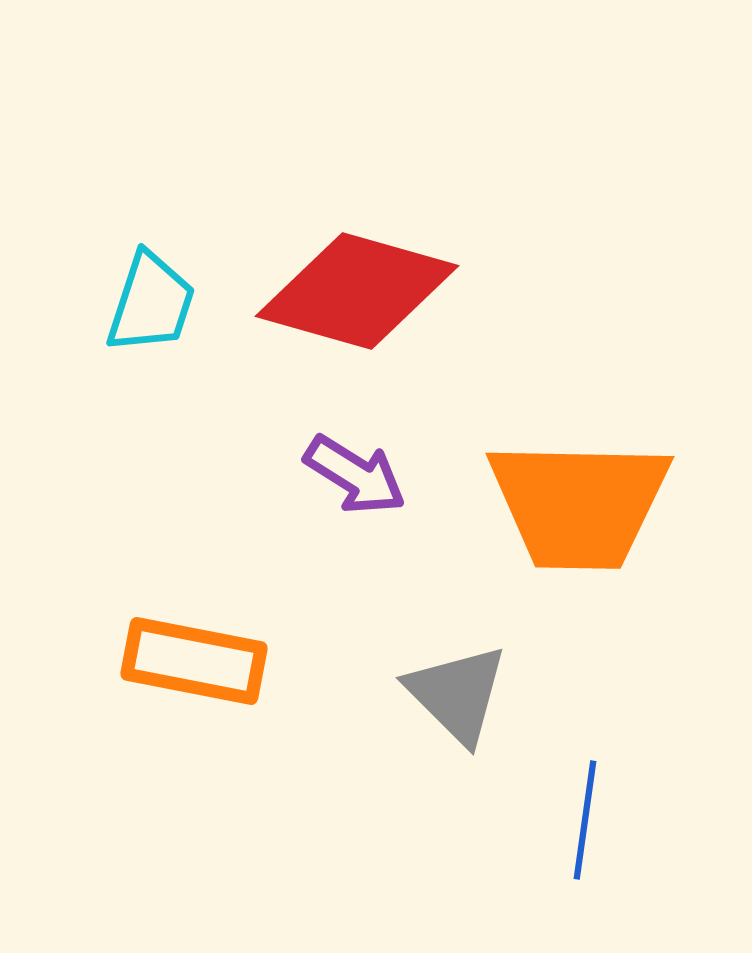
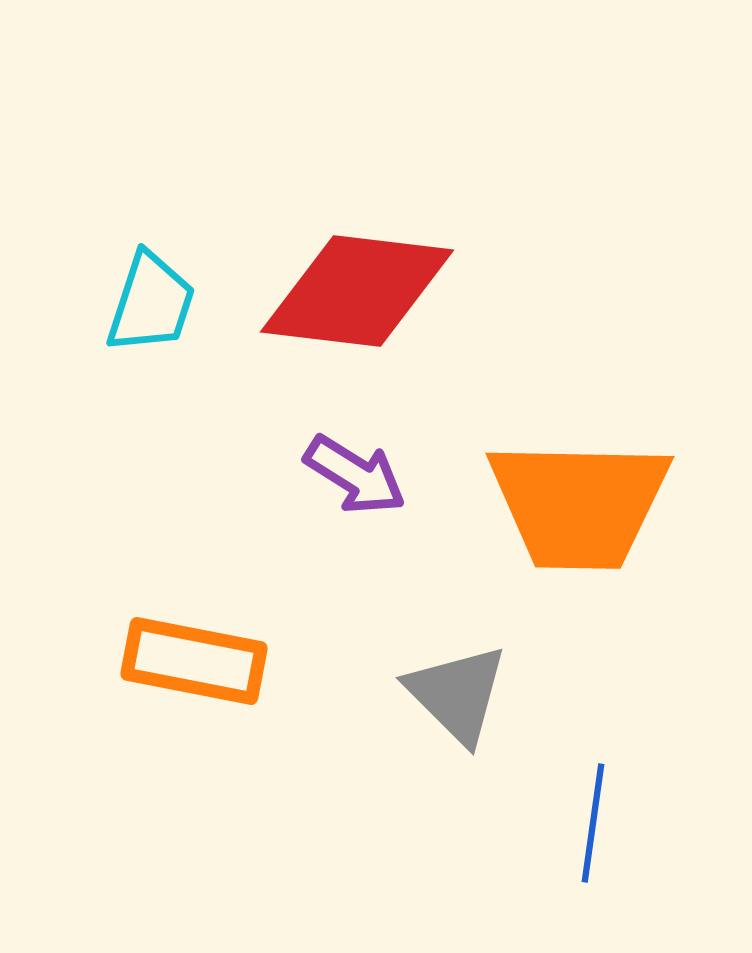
red diamond: rotated 9 degrees counterclockwise
blue line: moved 8 px right, 3 px down
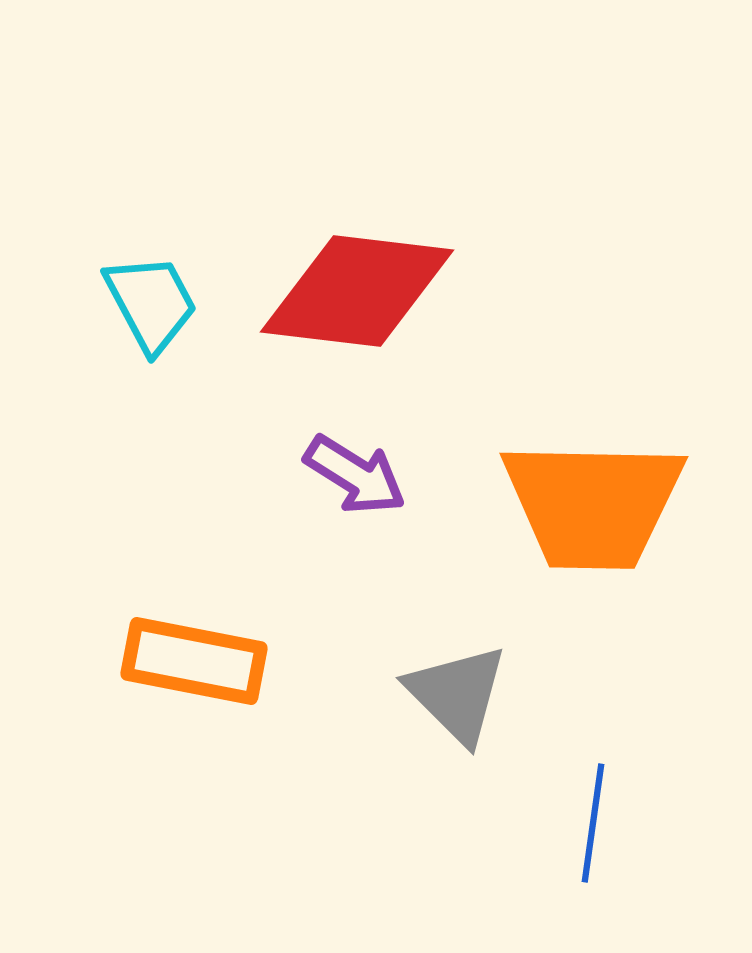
cyan trapezoid: rotated 46 degrees counterclockwise
orange trapezoid: moved 14 px right
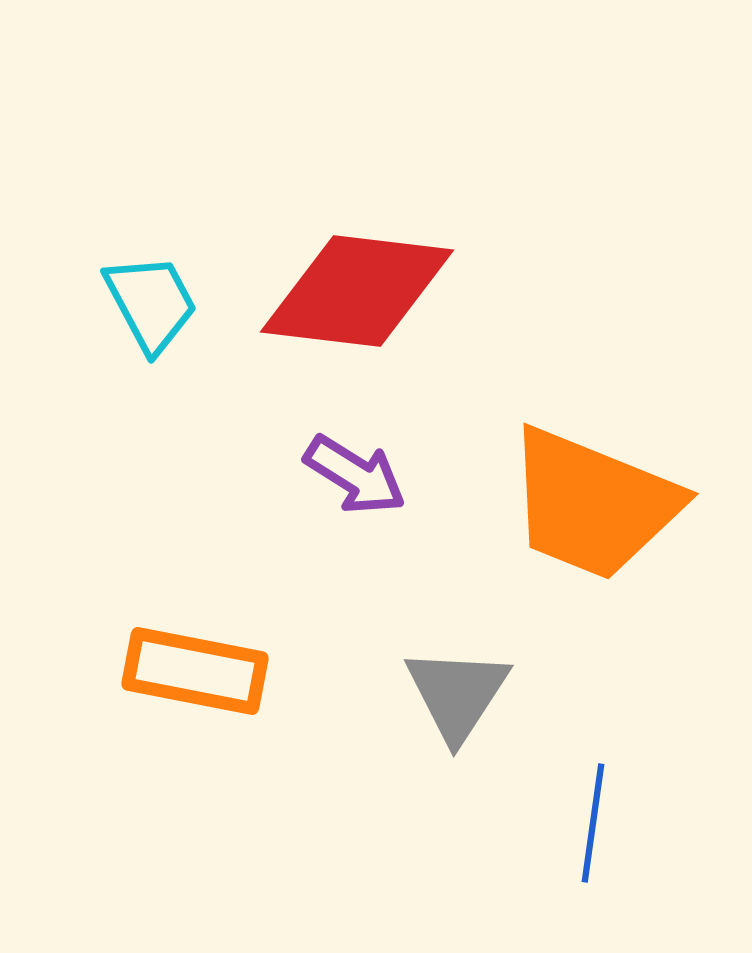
orange trapezoid: rotated 21 degrees clockwise
orange rectangle: moved 1 px right, 10 px down
gray triangle: rotated 18 degrees clockwise
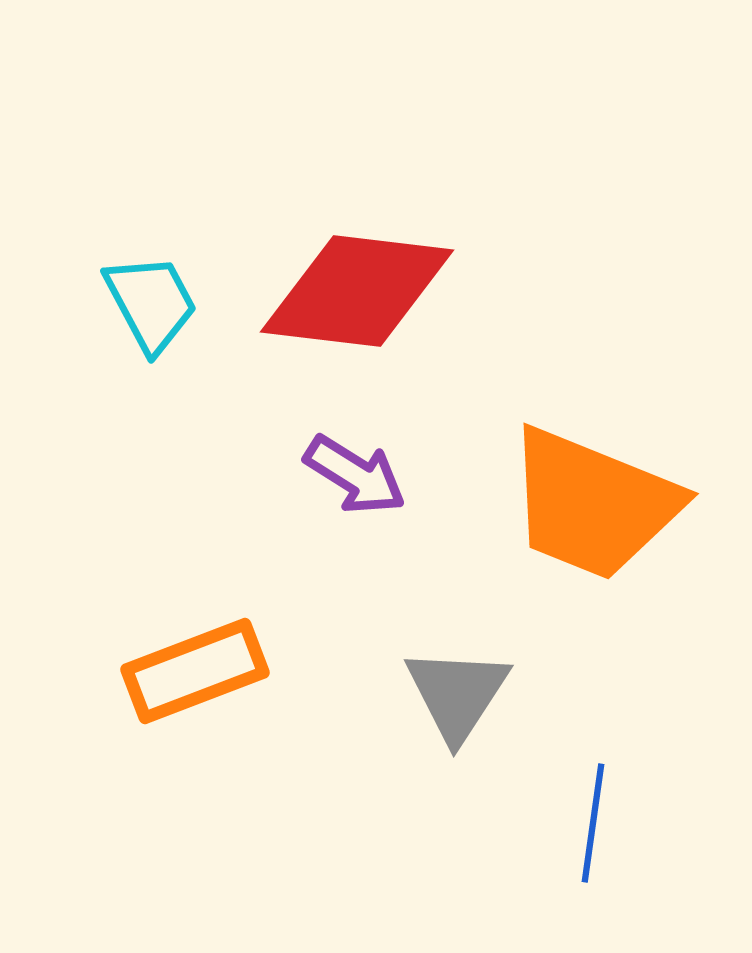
orange rectangle: rotated 32 degrees counterclockwise
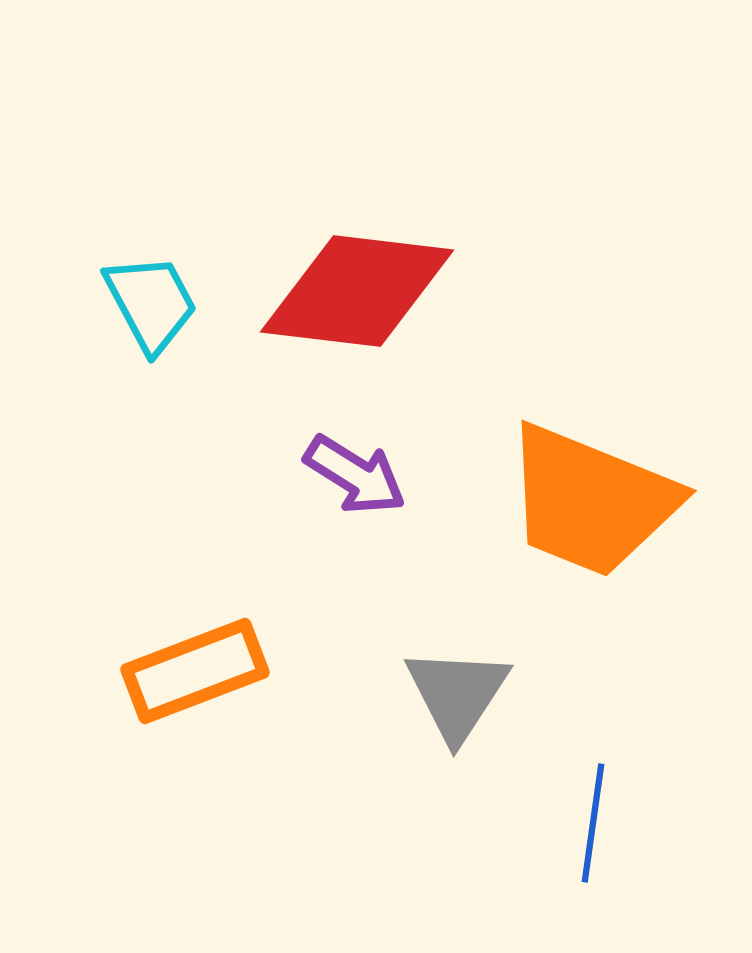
orange trapezoid: moved 2 px left, 3 px up
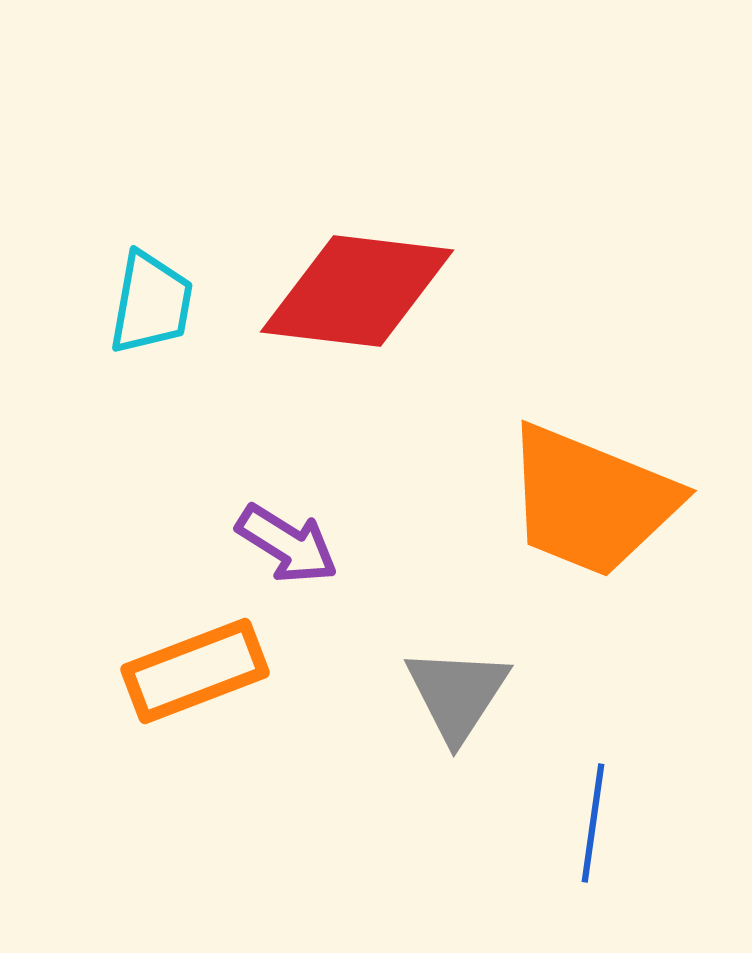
cyan trapezoid: rotated 38 degrees clockwise
purple arrow: moved 68 px left, 69 px down
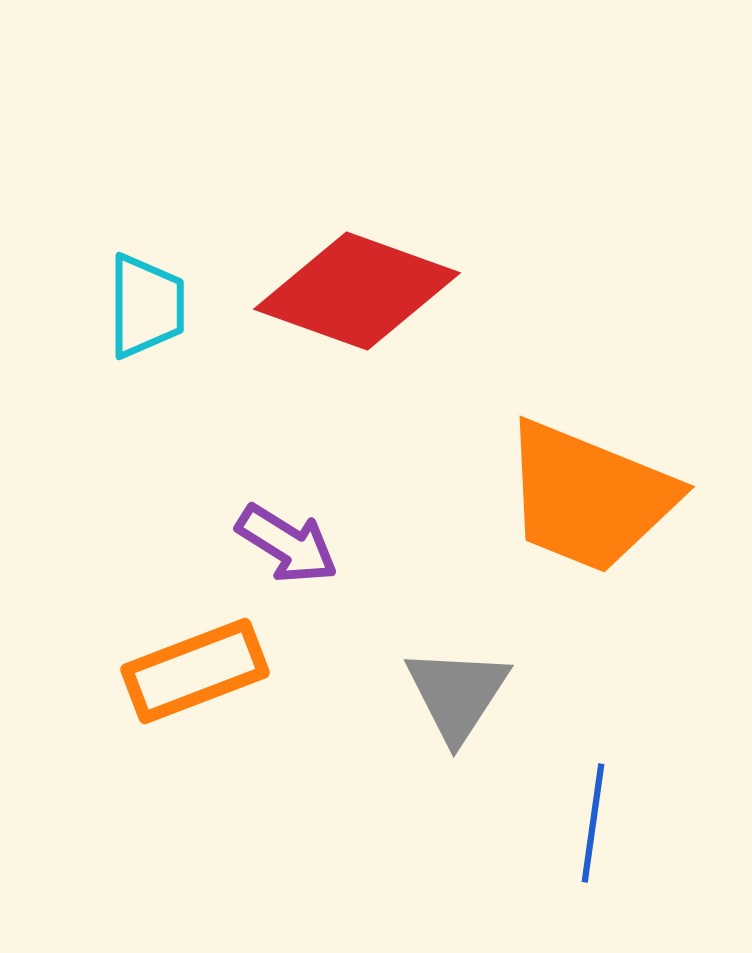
red diamond: rotated 13 degrees clockwise
cyan trapezoid: moved 5 px left, 3 px down; rotated 10 degrees counterclockwise
orange trapezoid: moved 2 px left, 4 px up
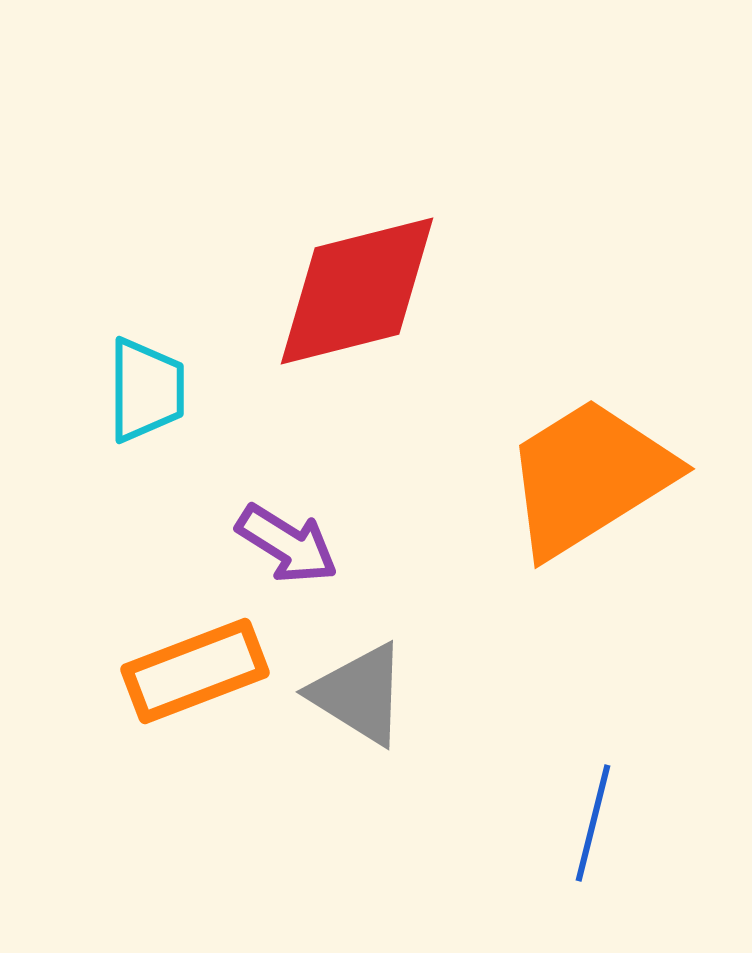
red diamond: rotated 34 degrees counterclockwise
cyan trapezoid: moved 84 px down
orange trapezoid: moved 20 px up; rotated 126 degrees clockwise
gray triangle: moved 98 px left; rotated 31 degrees counterclockwise
blue line: rotated 6 degrees clockwise
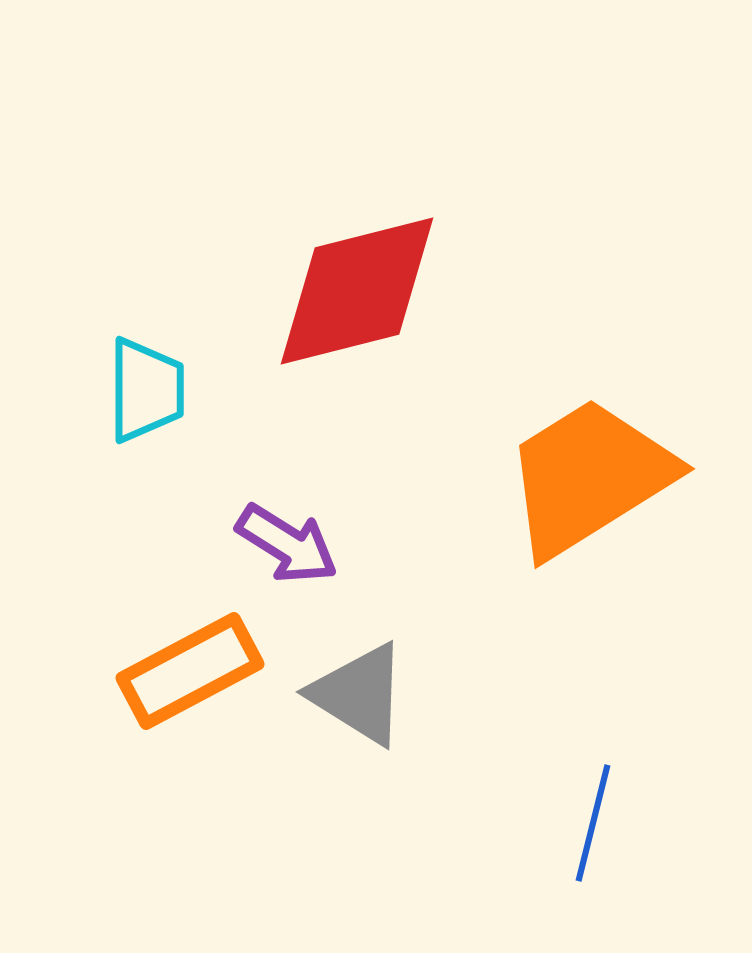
orange rectangle: moved 5 px left; rotated 7 degrees counterclockwise
